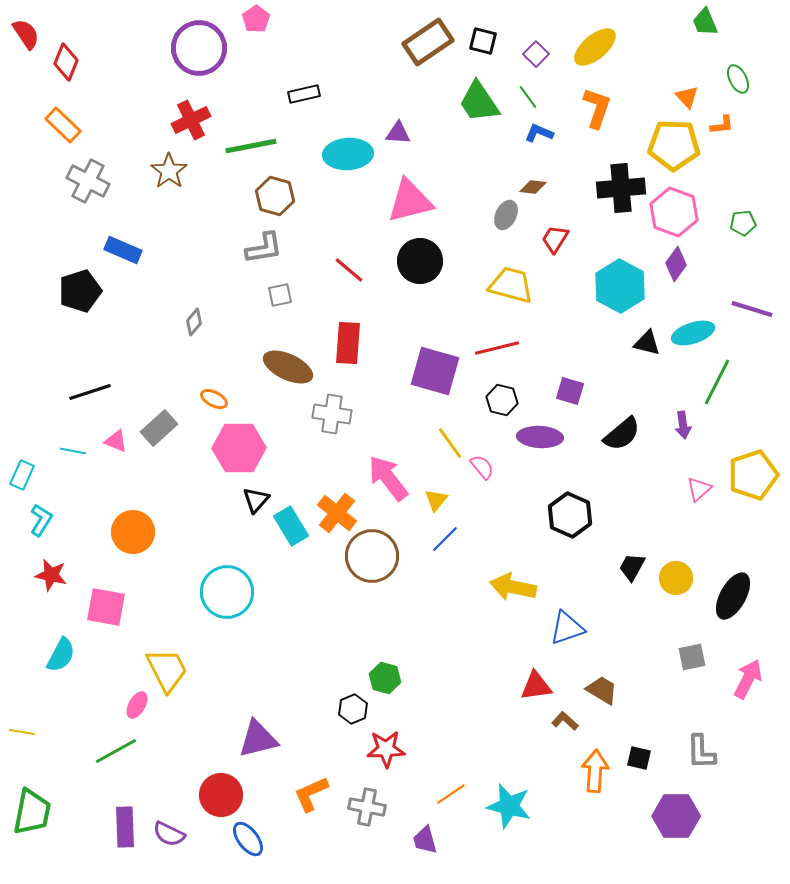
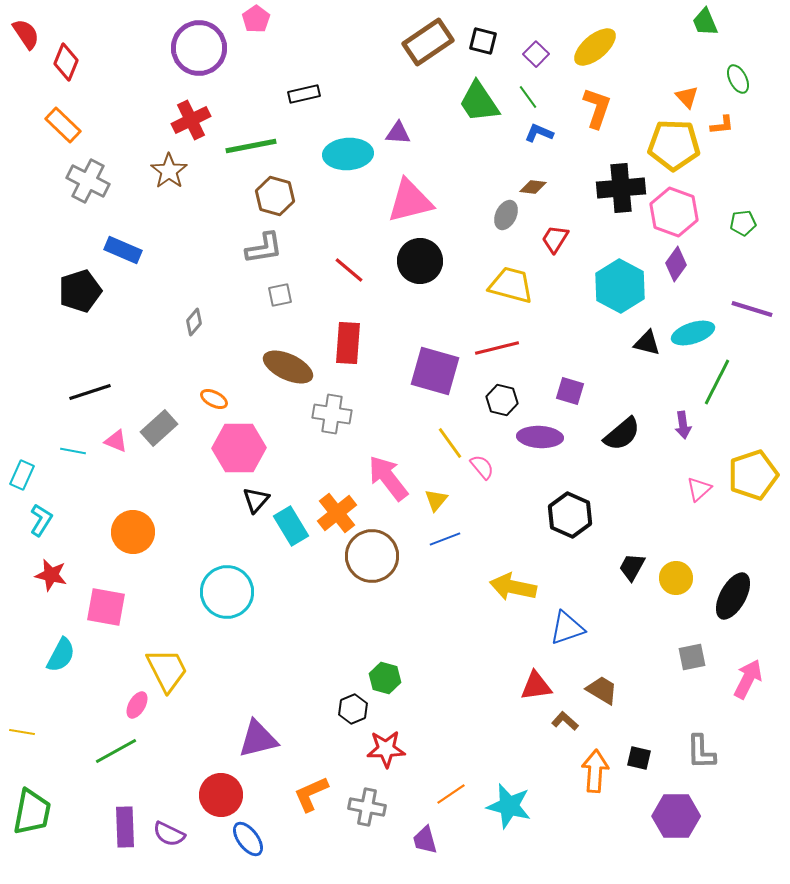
orange cross at (337, 513): rotated 12 degrees clockwise
blue line at (445, 539): rotated 24 degrees clockwise
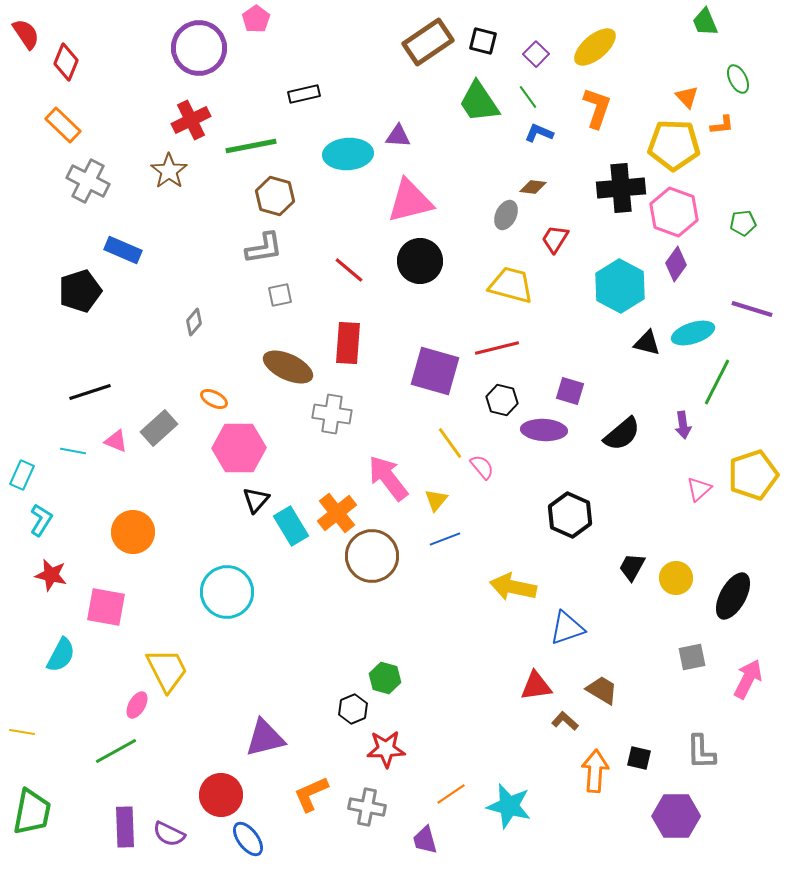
purple triangle at (398, 133): moved 3 px down
purple ellipse at (540, 437): moved 4 px right, 7 px up
purple triangle at (258, 739): moved 7 px right, 1 px up
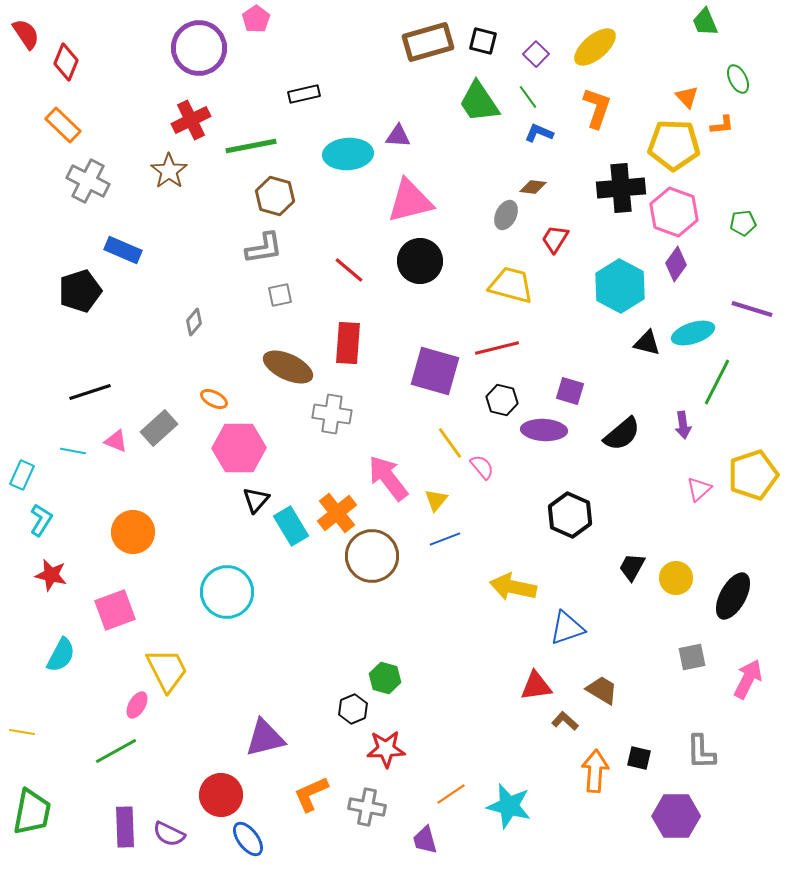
brown rectangle at (428, 42): rotated 18 degrees clockwise
pink square at (106, 607): moved 9 px right, 3 px down; rotated 30 degrees counterclockwise
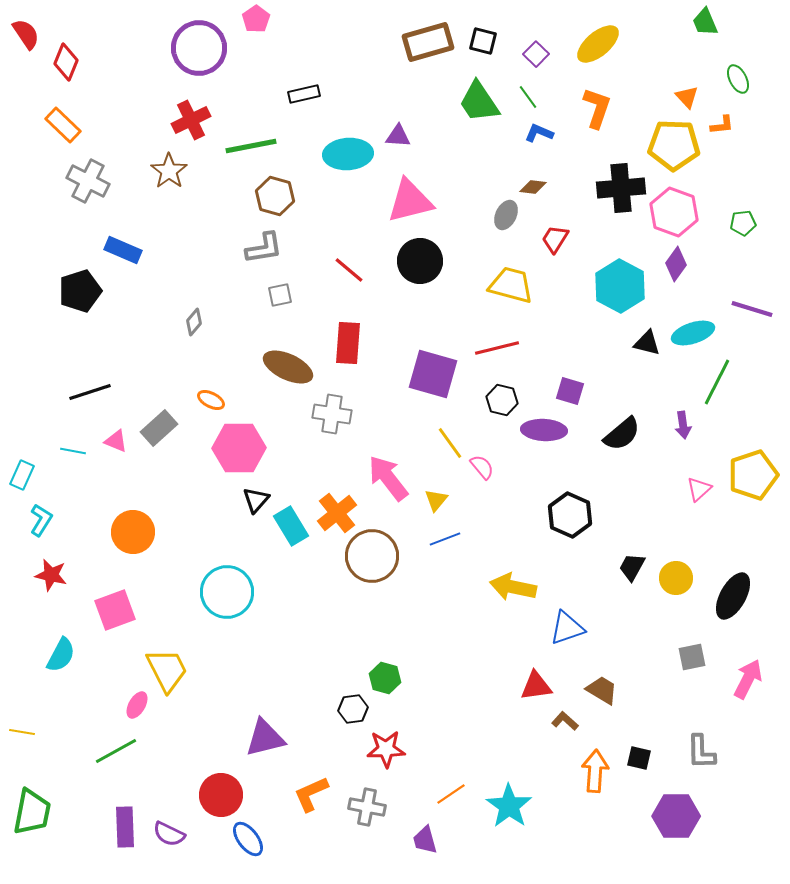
yellow ellipse at (595, 47): moved 3 px right, 3 px up
purple square at (435, 371): moved 2 px left, 3 px down
orange ellipse at (214, 399): moved 3 px left, 1 px down
black hexagon at (353, 709): rotated 16 degrees clockwise
cyan star at (509, 806): rotated 21 degrees clockwise
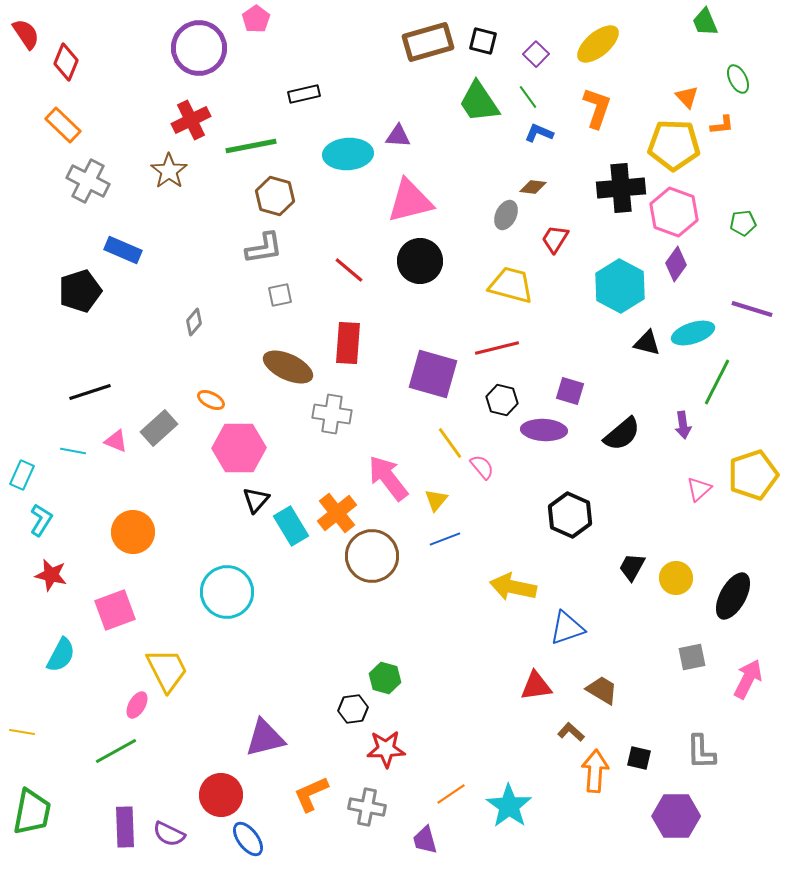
brown L-shape at (565, 721): moved 6 px right, 11 px down
